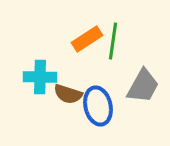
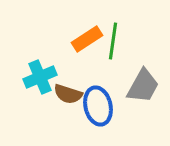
cyan cross: rotated 24 degrees counterclockwise
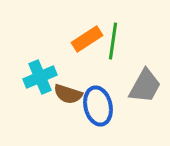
gray trapezoid: moved 2 px right
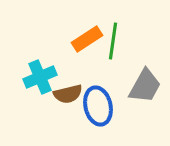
brown semicircle: rotated 32 degrees counterclockwise
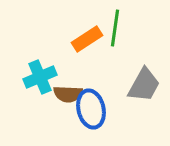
green line: moved 2 px right, 13 px up
gray trapezoid: moved 1 px left, 1 px up
brown semicircle: rotated 16 degrees clockwise
blue ellipse: moved 7 px left, 3 px down
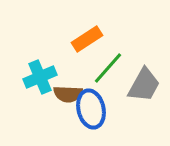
green line: moved 7 px left, 40 px down; rotated 33 degrees clockwise
